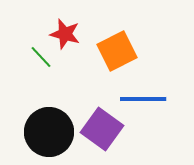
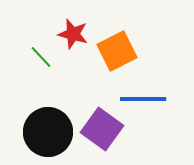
red star: moved 8 px right
black circle: moved 1 px left
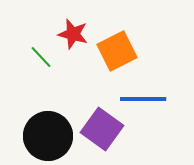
black circle: moved 4 px down
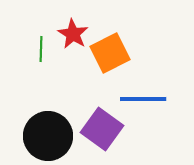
red star: rotated 16 degrees clockwise
orange square: moved 7 px left, 2 px down
green line: moved 8 px up; rotated 45 degrees clockwise
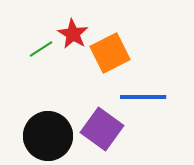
green line: rotated 55 degrees clockwise
blue line: moved 2 px up
